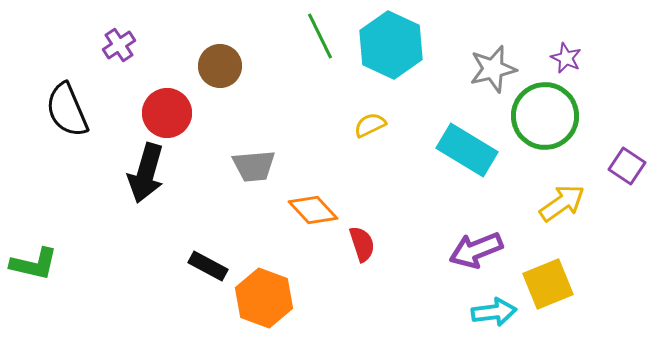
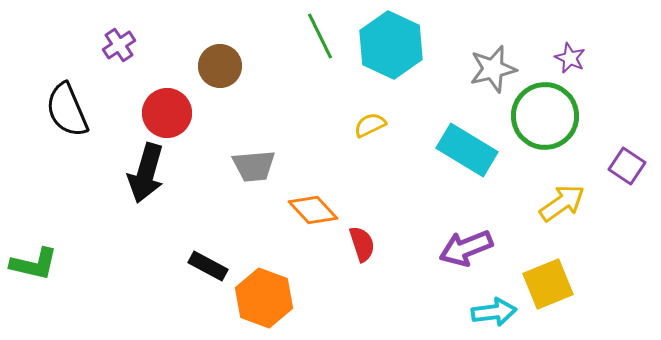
purple star: moved 4 px right
purple arrow: moved 10 px left, 2 px up
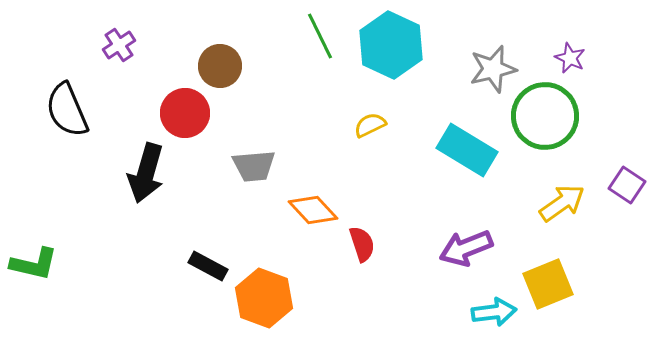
red circle: moved 18 px right
purple square: moved 19 px down
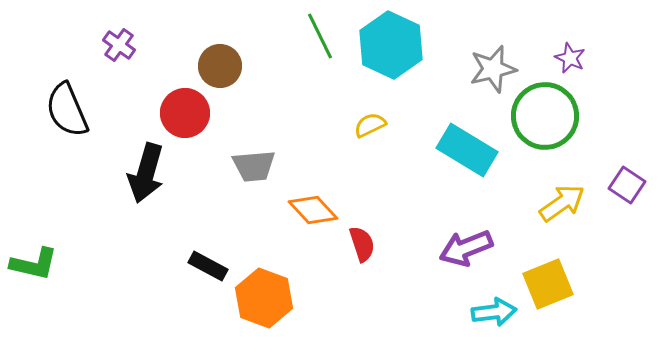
purple cross: rotated 20 degrees counterclockwise
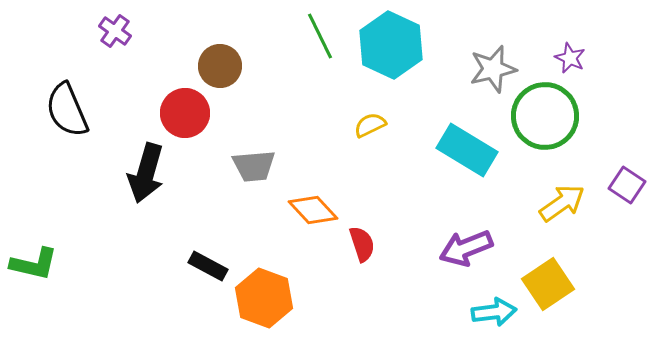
purple cross: moved 4 px left, 14 px up
yellow square: rotated 12 degrees counterclockwise
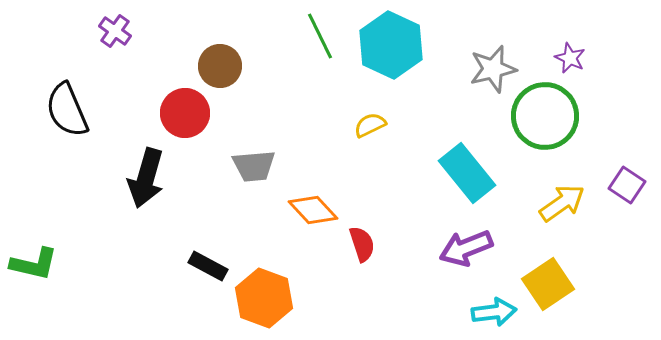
cyan rectangle: moved 23 px down; rotated 20 degrees clockwise
black arrow: moved 5 px down
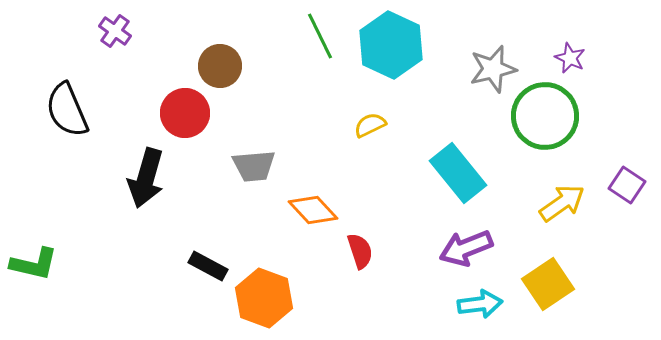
cyan rectangle: moved 9 px left
red semicircle: moved 2 px left, 7 px down
cyan arrow: moved 14 px left, 8 px up
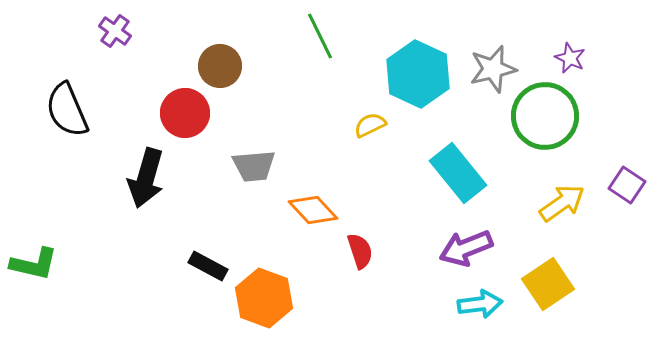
cyan hexagon: moved 27 px right, 29 px down
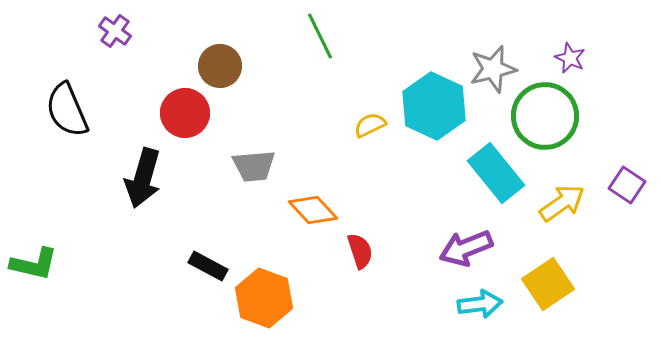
cyan hexagon: moved 16 px right, 32 px down
cyan rectangle: moved 38 px right
black arrow: moved 3 px left
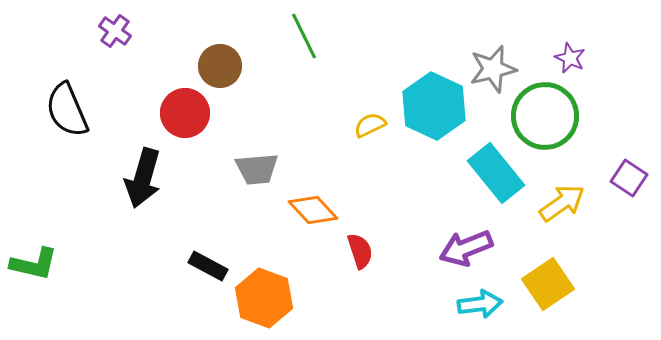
green line: moved 16 px left
gray trapezoid: moved 3 px right, 3 px down
purple square: moved 2 px right, 7 px up
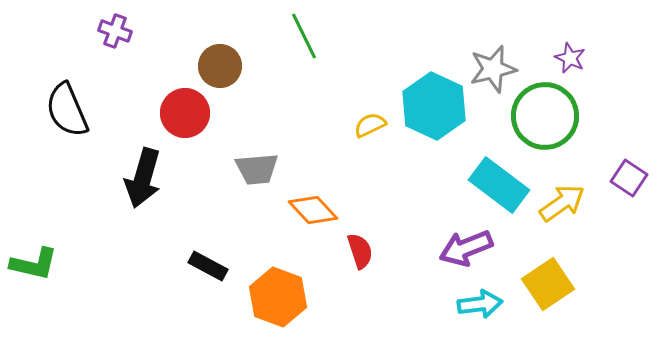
purple cross: rotated 16 degrees counterclockwise
cyan rectangle: moved 3 px right, 12 px down; rotated 14 degrees counterclockwise
orange hexagon: moved 14 px right, 1 px up
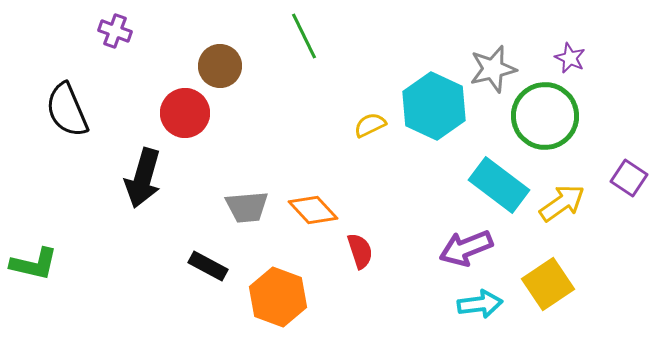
gray trapezoid: moved 10 px left, 38 px down
